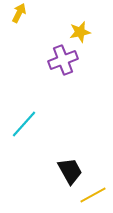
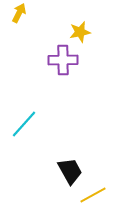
purple cross: rotated 20 degrees clockwise
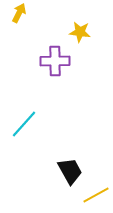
yellow star: rotated 20 degrees clockwise
purple cross: moved 8 px left, 1 px down
yellow line: moved 3 px right
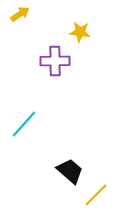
yellow arrow: moved 1 px right, 1 px down; rotated 30 degrees clockwise
black trapezoid: rotated 20 degrees counterclockwise
yellow line: rotated 16 degrees counterclockwise
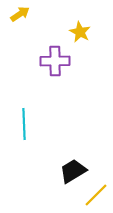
yellow star: rotated 20 degrees clockwise
cyan line: rotated 44 degrees counterclockwise
black trapezoid: moved 3 px right; rotated 72 degrees counterclockwise
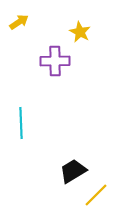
yellow arrow: moved 1 px left, 8 px down
cyan line: moved 3 px left, 1 px up
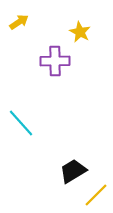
cyan line: rotated 40 degrees counterclockwise
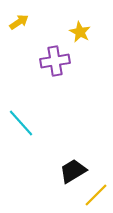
purple cross: rotated 8 degrees counterclockwise
